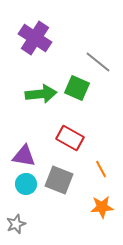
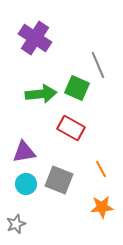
gray line: moved 3 px down; rotated 28 degrees clockwise
red rectangle: moved 1 px right, 10 px up
purple triangle: moved 4 px up; rotated 20 degrees counterclockwise
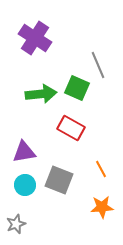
cyan circle: moved 1 px left, 1 px down
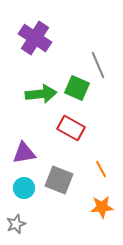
purple triangle: moved 1 px down
cyan circle: moved 1 px left, 3 px down
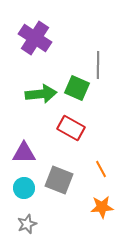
gray line: rotated 24 degrees clockwise
purple triangle: rotated 10 degrees clockwise
gray star: moved 11 px right
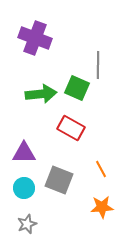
purple cross: rotated 12 degrees counterclockwise
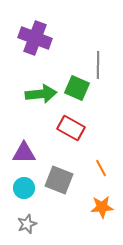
orange line: moved 1 px up
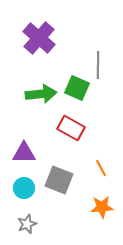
purple cross: moved 4 px right; rotated 20 degrees clockwise
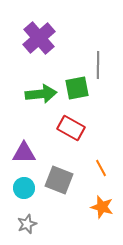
purple cross: rotated 8 degrees clockwise
green square: rotated 35 degrees counterclockwise
orange star: rotated 20 degrees clockwise
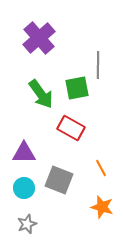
green arrow: rotated 60 degrees clockwise
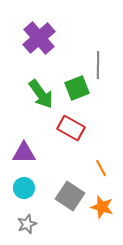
green square: rotated 10 degrees counterclockwise
gray square: moved 11 px right, 16 px down; rotated 12 degrees clockwise
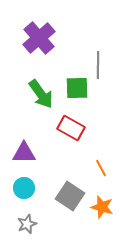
green square: rotated 20 degrees clockwise
